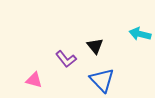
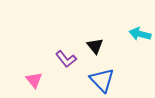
pink triangle: rotated 36 degrees clockwise
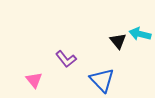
black triangle: moved 23 px right, 5 px up
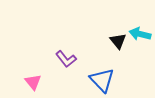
pink triangle: moved 1 px left, 2 px down
